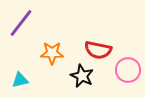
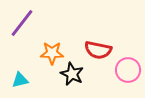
purple line: moved 1 px right
black star: moved 10 px left, 2 px up
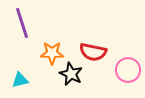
purple line: rotated 56 degrees counterclockwise
red semicircle: moved 5 px left, 2 px down
black star: moved 1 px left
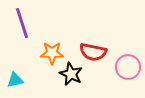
pink circle: moved 3 px up
cyan triangle: moved 5 px left
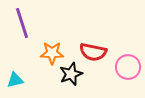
black star: rotated 25 degrees clockwise
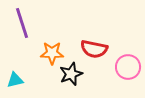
red semicircle: moved 1 px right, 3 px up
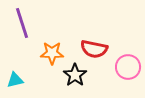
black star: moved 4 px right, 1 px down; rotated 15 degrees counterclockwise
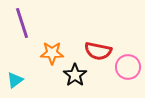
red semicircle: moved 4 px right, 2 px down
cyan triangle: rotated 24 degrees counterclockwise
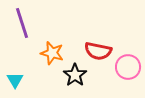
orange star: rotated 15 degrees clockwise
cyan triangle: rotated 24 degrees counterclockwise
